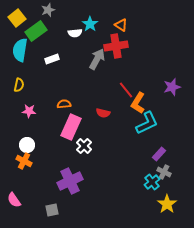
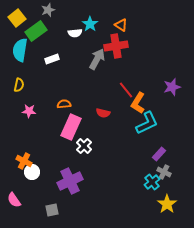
white circle: moved 5 px right, 27 px down
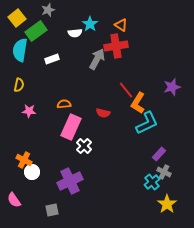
orange cross: moved 1 px up
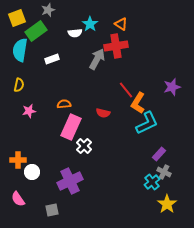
yellow square: rotated 18 degrees clockwise
orange triangle: moved 1 px up
pink star: rotated 16 degrees counterclockwise
orange cross: moved 6 px left; rotated 28 degrees counterclockwise
pink semicircle: moved 4 px right, 1 px up
